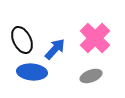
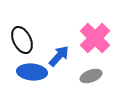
blue arrow: moved 4 px right, 7 px down
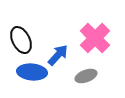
black ellipse: moved 1 px left
blue arrow: moved 1 px left, 1 px up
gray ellipse: moved 5 px left
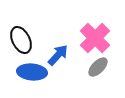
gray ellipse: moved 12 px right, 9 px up; rotated 25 degrees counterclockwise
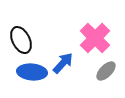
blue arrow: moved 5 px right, 8 px down
gray ellipse: moved 8 px right, 4 px down
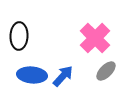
black ellipse: moved 2 px left, 4 px up; rotated 28 degrees clockwise
blue arrow: moved 13 px down
blue ellipse: moved 3 px down
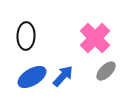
black ellipse: moved 7 px right
blue ellipse: moved 2 px down; rotated 36 degrees counterclockwise
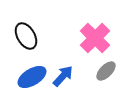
black ellipse: rotated 32 degrees counterclockwise
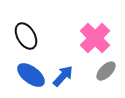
blue ellipse: moved 1 px left, 2 px up; rotated 68 degrees clockwise
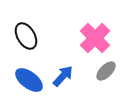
blue ellipse: moved 2 px left, 5 px down
